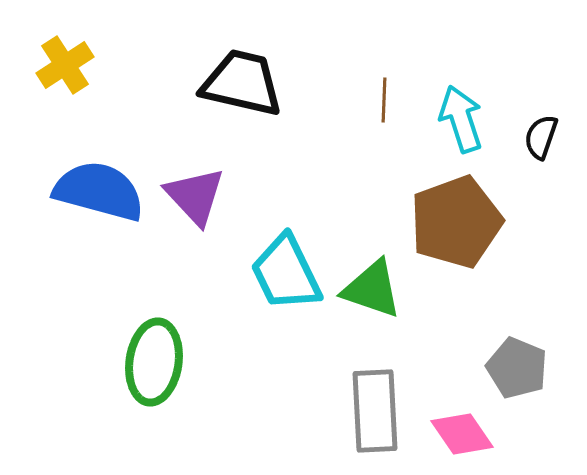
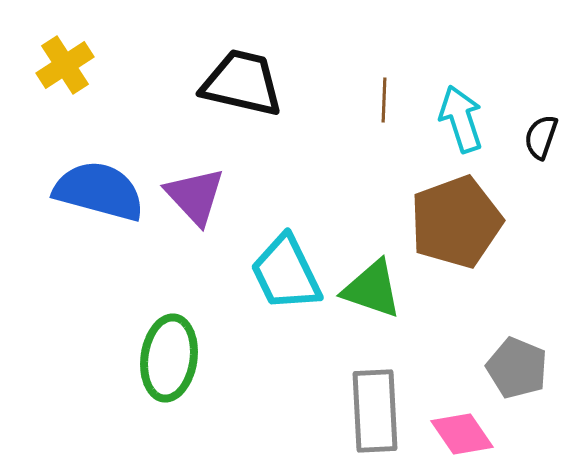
green ellipse: moved 15 px right, 4 px up
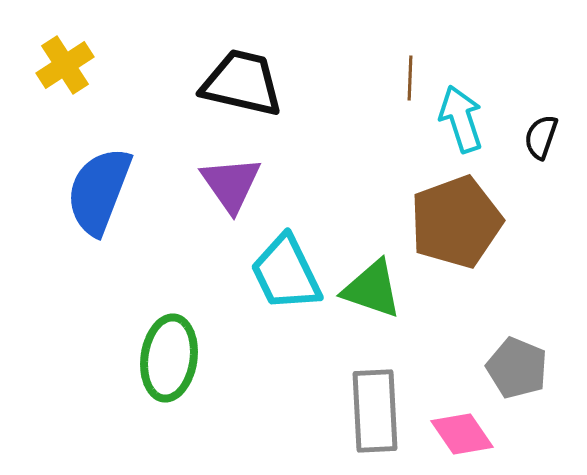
brown line: moved 26 px right, 22 px up
blue semicircle: rotated 84 degrees counterclockwise
purple triangle: moved 36 px right, 12 px up; rotated 8 degrees clockwise
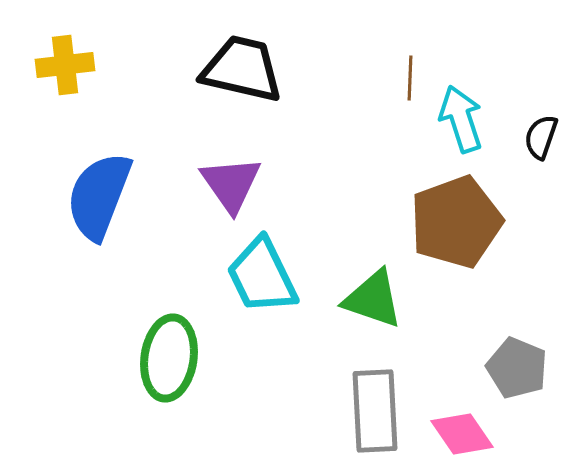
yellow cross: rotated 26 degrees clockwise
black trapezoid: moved 14 px up
blue semicircle: moved 5 px down
cyan trapezoid: moved 24 px left, 3 px down
green triangle: moved 1 px right, 10 px down
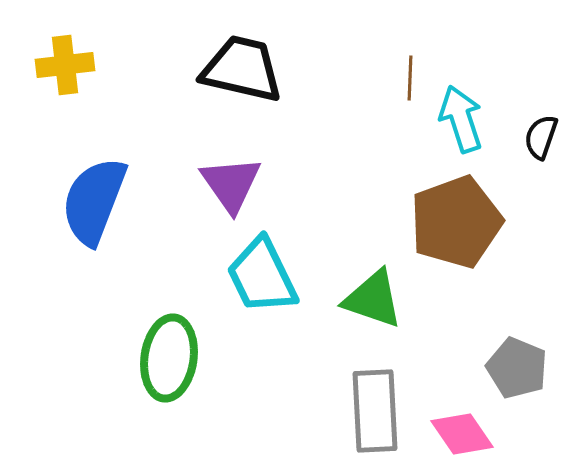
blue semicircle: moved 5 px left, 5 px down
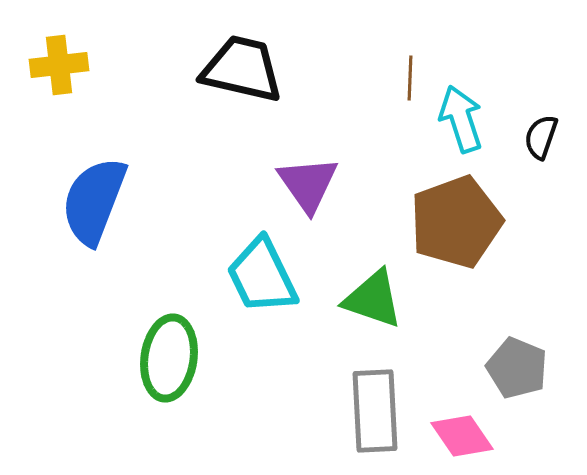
yellow cross: moved 6 px left
purple triangle: moved 77 px right
pink diamond: moved 2 px down
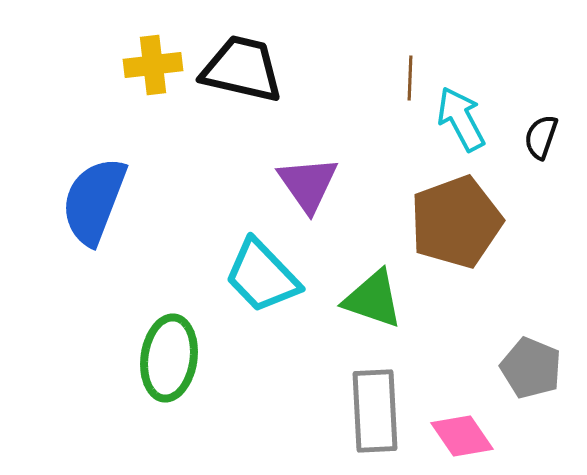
yellow cross: moved 94 px right
cyan arrow: rotated 10 degrees counterclockwise
cyan trapezoid: rotated 18 degrees counterclockwise
gray pentagon: moved 14 px right
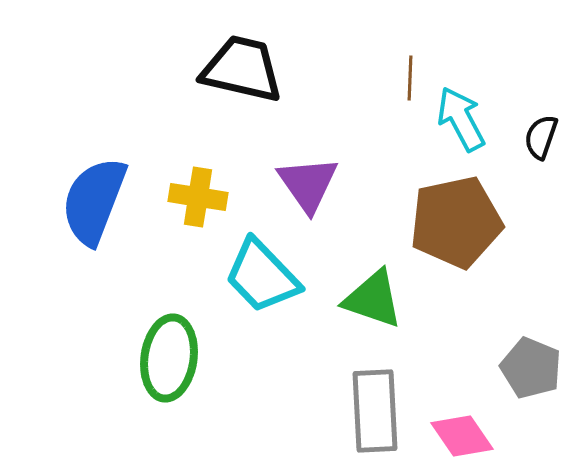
yellow cross: moved 45 px right, 132 px down; rotated 16 degrees clockwise
brown pentagon: rotated 8 degrees clockwise
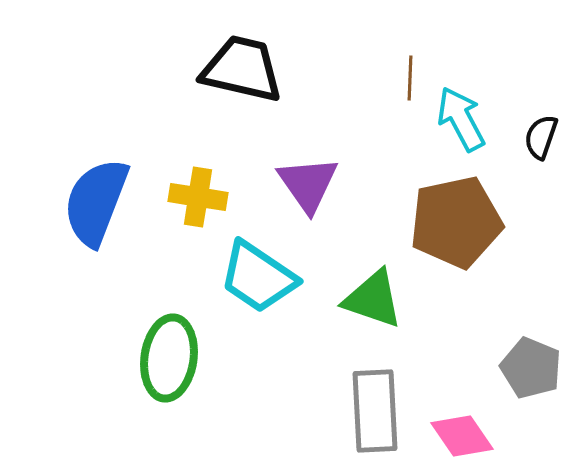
blue semicircle: moved 2 px right, 1 px down
cyan trapezoid: moved 4 px left, 1 px down; rotated 12 degrees counterclockwise
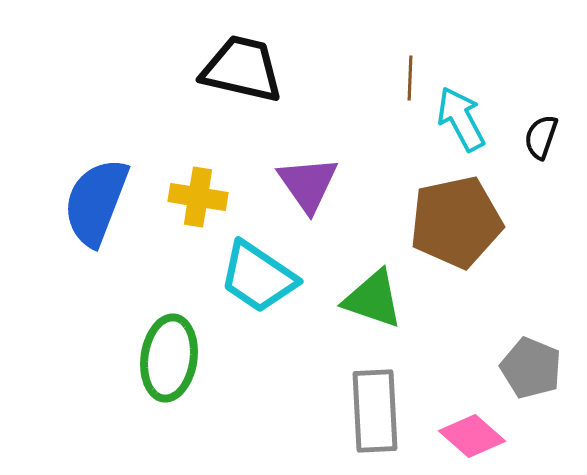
pink diamond: moved 10 px right; rotated 14 degrees counterclockwise
